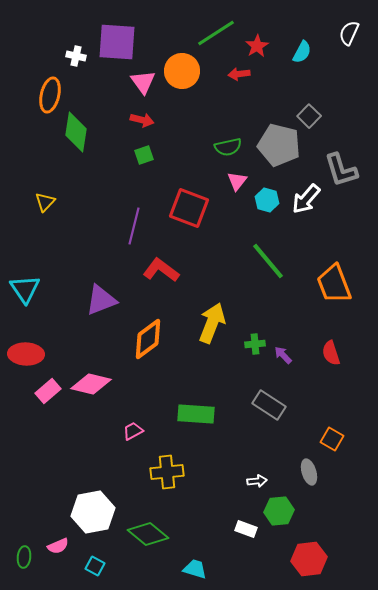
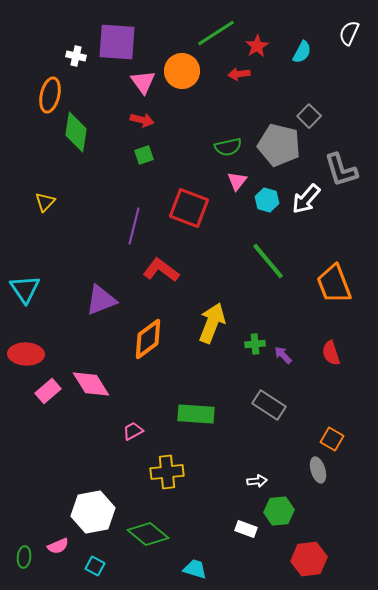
pink diamond at (91, 384): rotated 45 degrees clockwise
gray ellipse at (309, 472): moved 9 px right, 2 px up
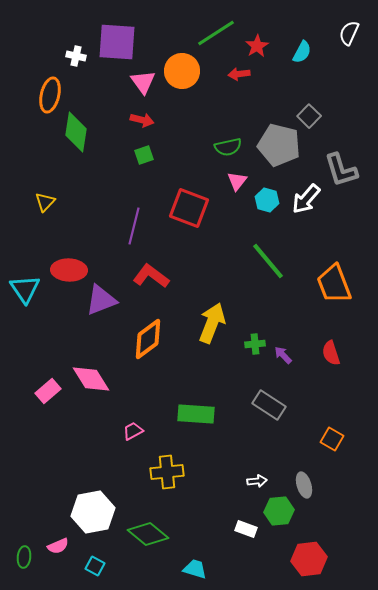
red L-shape at (161, 270): moved 10 px left, 6 px down
red ellipse at (26, 354): moved 43 px right, 84 px up
pink diamond at (91, 384): moved 5 px up
gray ellipse at (318, 470): moved 14 px left, 15 px down
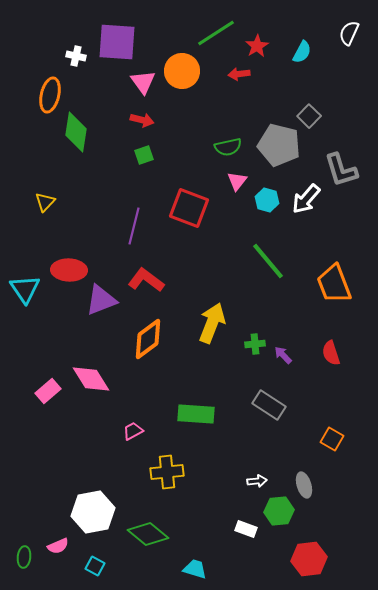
red L-shape at (151, 276): moved 5 px left, 4 px down
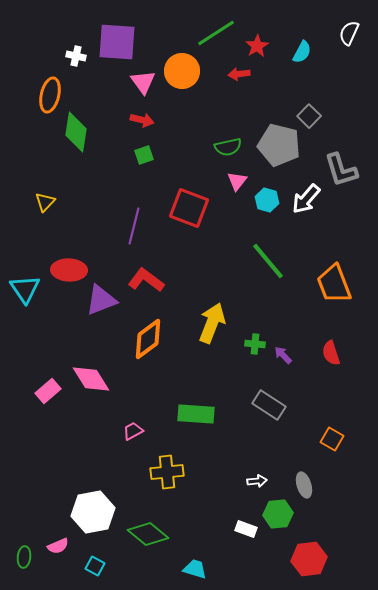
green cross at (255, 344): rotated 12 degrees clockwise
green hexagon at (279, 511): moved 1 px left, 3 px down
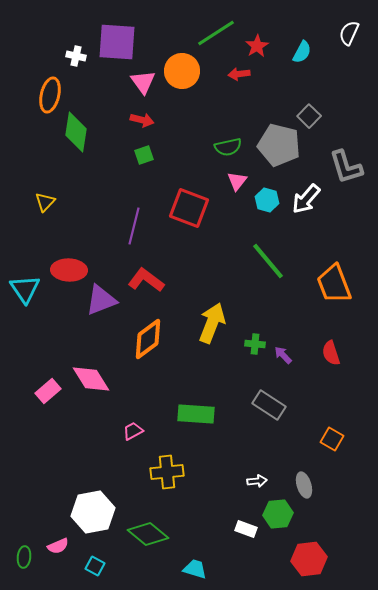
gray L-shape at (341, 170): moved 5 px right, 3 px up
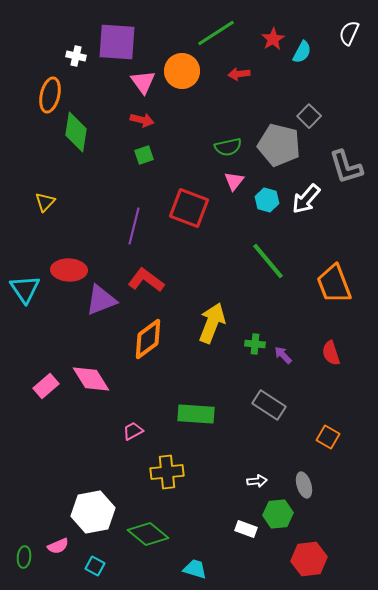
red star at (257, 46): moved 16 px right, 7 px up
pink triangle at (237, 181): moved 3 px left
pink rectangle at (48, 391): moved 2 px left, 5 px up
orange square at (332, 439): moved 4 px left, 2 px up
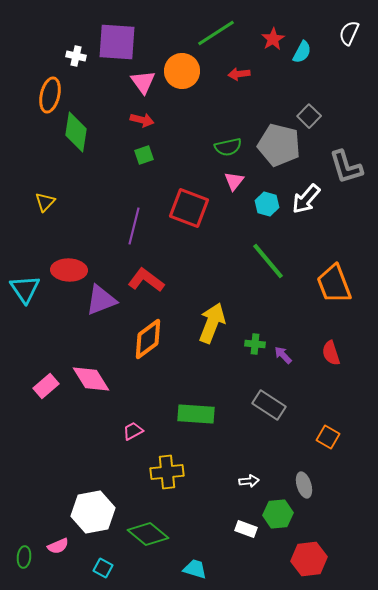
cyan hexagon at (267, 200): moved 4 px down
white arrow at (257, 481): moved 8 px left
cyan square at (95, 566): moved 8 px right, 2 px down
